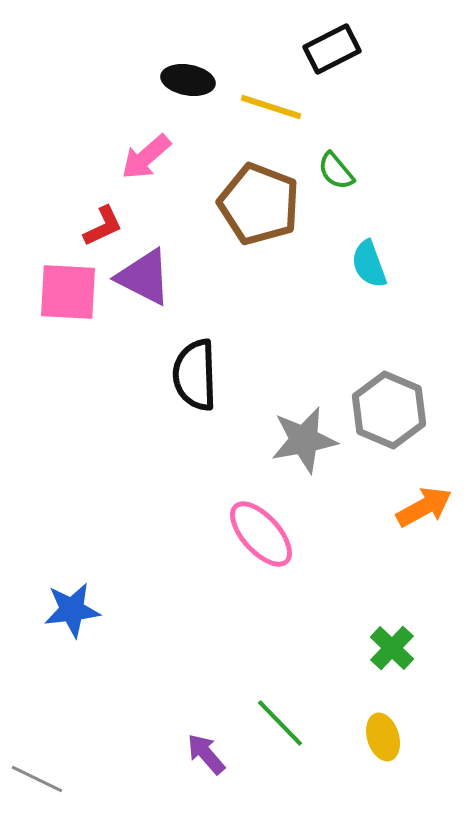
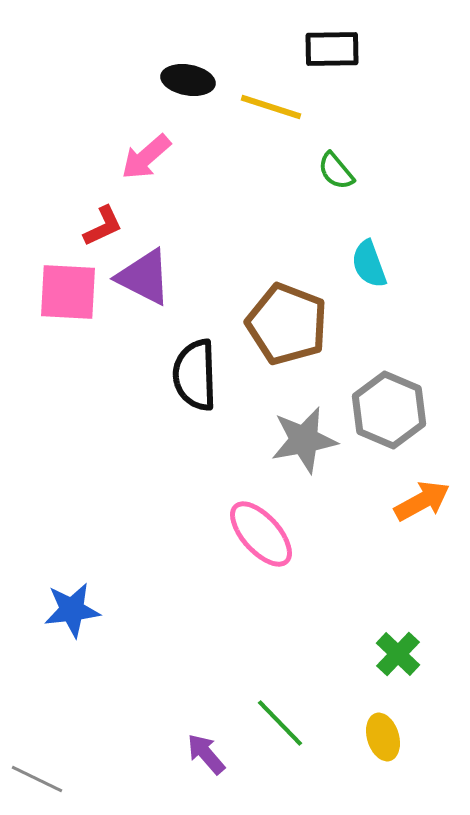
black rectangle: rotated 26 degrees clockwise
brown pentagon: moved 28 px right, 120 px down
orange arrow: moved 2 px left, 6 px up
green cross: moved 6 px right, 6 px down
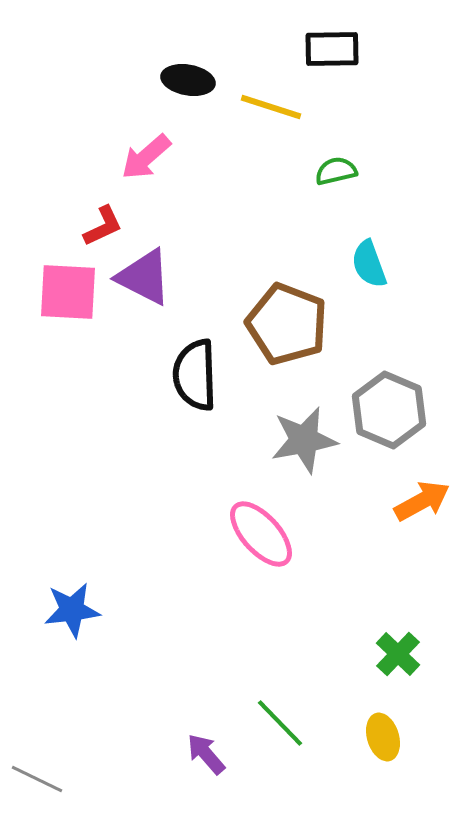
green semicircle: rotated 117 degrees clockwise
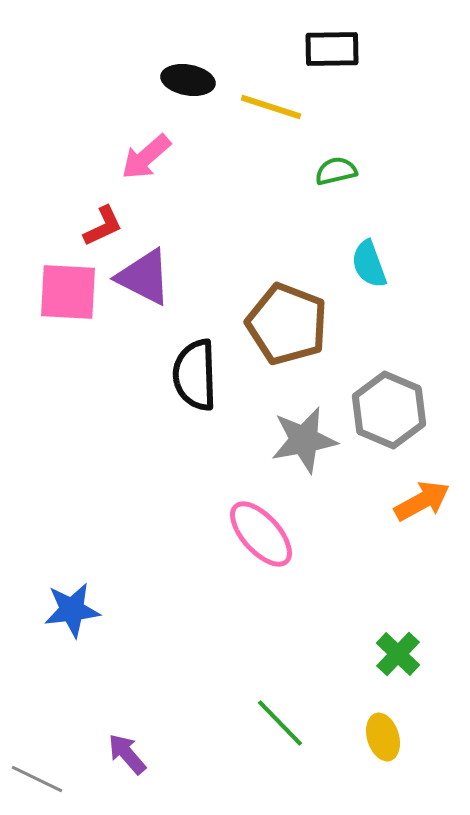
purple arrow: moved 79 px left
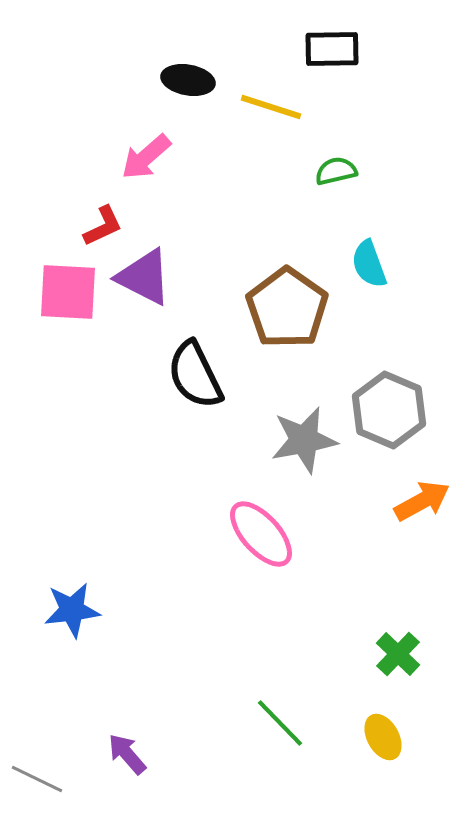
brown pentagon: moved 16 px up; rotated 14 degrees clockwise
black semicircle: rotated 24 degrees counterclockwise
yellow ellipse: rotated 12 degrees counterclockwise
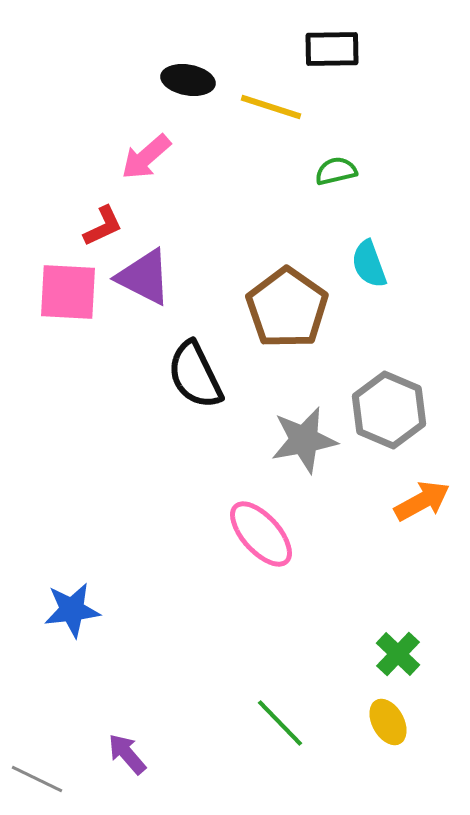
yellow ellipse: moved 5 px right, 15 px up
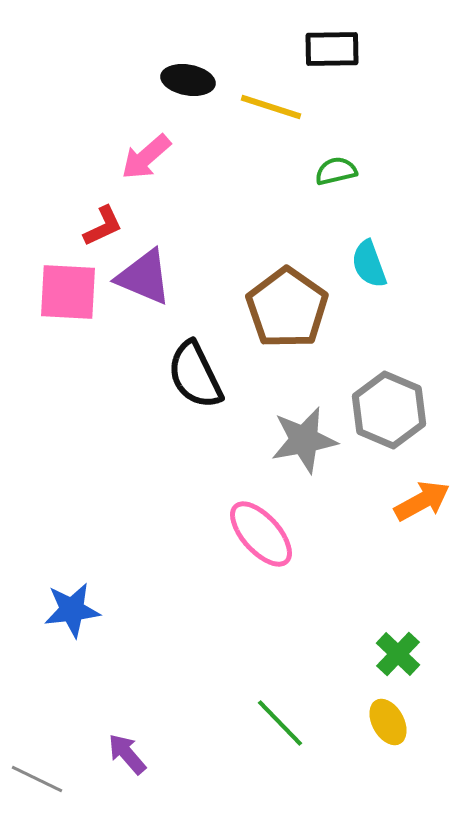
purple triangle: rotated 4 degrees counterclockwise
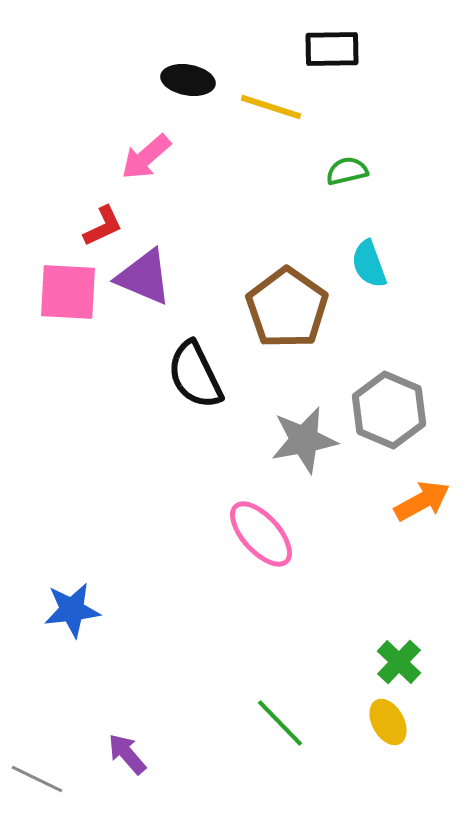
green semicircle: moved 11 px right
green cross: moved 1 px right, 8 px down
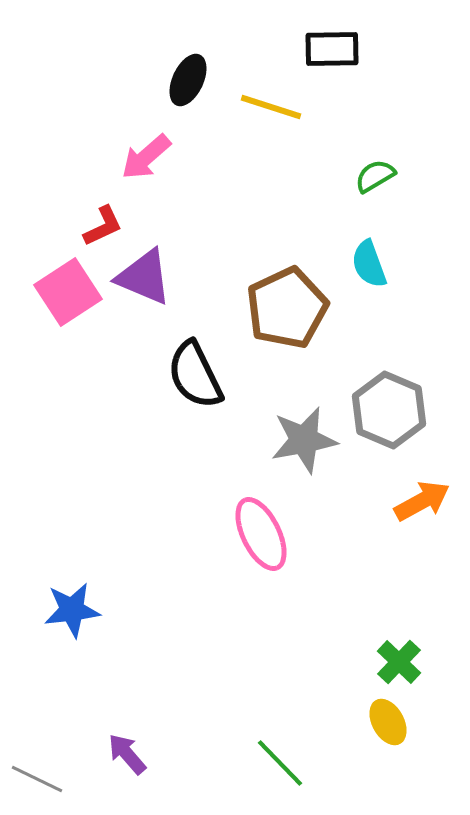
black ellipse: rotated 75 degrees counterclockwise
green semicircle: moved 28 px right, 5 px down; rotated 18 degrees counterclockwise
pink square: rotated 36 degrees counterclockwise
brown pentagon: rotated 12 degrees clockwise
pink ellipse: rotated 16 degrees clockwise
green line: moved 40 px down
